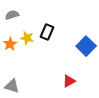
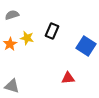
black rectangle: moved 5 px right, 1 px up
blue square: rotated 12 degrees counterclockwise
red triangle: moved 1 px left, 3 px up; rotated 24 degrees clockwise
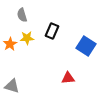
gray semicircle: moved 10 px right; rotated 88 degrees counterclockwise
yellow star: rotated 16 degrees counterclockwise
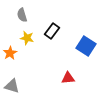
black rectangle: rotated 14 degrees clockwise
yellow star: rotated 16 degrees clockwise
orange star: moved 9 px down
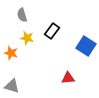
orange star: moved 1 px right; rotated 24 degrees counterclockwise
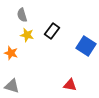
yellow star: moved 3 px up
red triangle: moved 2 px right, 7 px down; rotated 16 degrees clockwise
